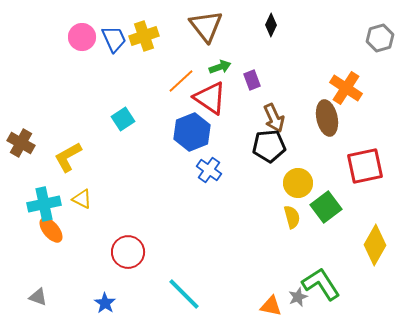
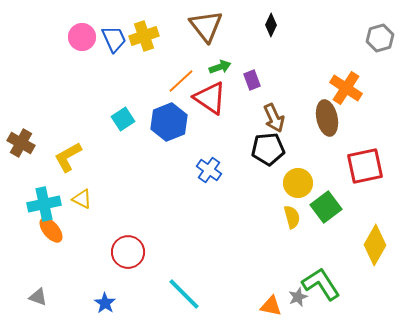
blue hexagon: moved 23 px left, 10 px up
black pentagon: moved 1 px left, 3 px down
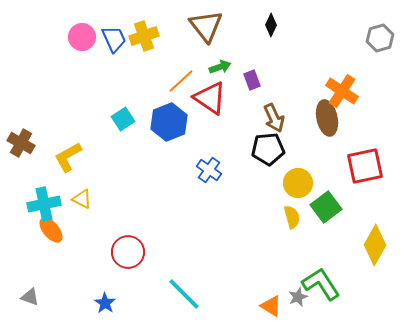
orange cross: moved 4 px left, 3 px down
gray triangle: moved 8 px left
orange triangle: rotated 20 degrees clockwise
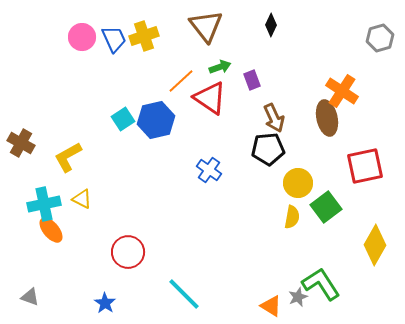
blue hexagon: moved 13 px left, 2 px up; rotated 9 degrees clockwise
yellow semicircle: rotated 25 degrees clockwise
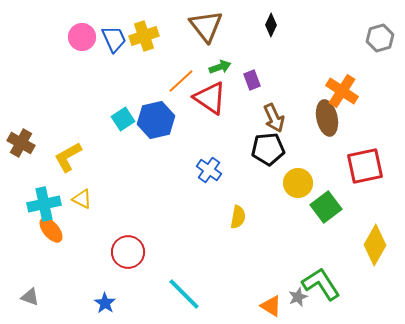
yellow semicircle: moved 54 px left
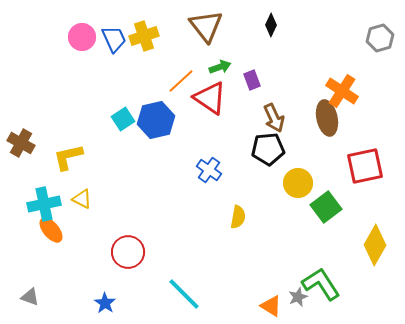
yellow L-shape: rotated 16 degrees clockwise
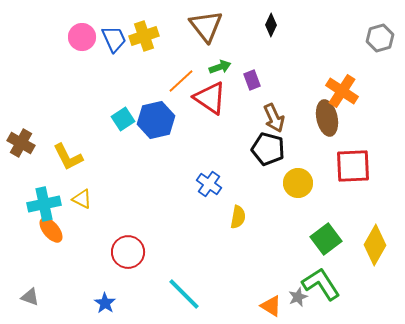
black pentagon: rotated 20 degrees clockwise
yellow L-shape: rotated 104 degrees counterclockwise
red square: moved 12 px left; rotated 9 degrees clockwise
blue cross: moved 14 px down
green square: moved 32 px down
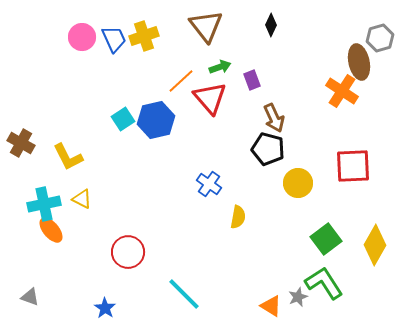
red triangle: rotated 15 degrees clockwise
brown ellipse: moved 32 px right, 56 px up
green L-shape: moved 3 px right, 1 px up
blue star: moved 5 px down
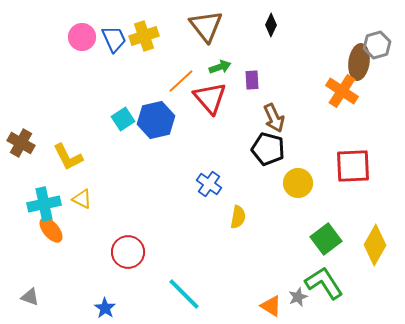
gray hexagon: moved 3 px left, 7 px down
brown ellipse: rotated 20 degrees clockwise
purple rectangle: rotated 18 degrees clockwise
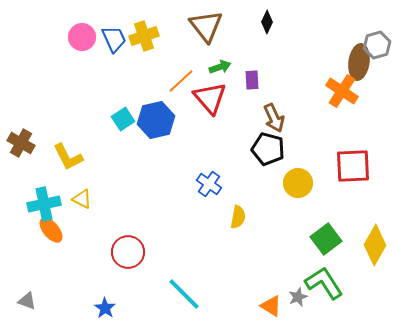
black diamond: moved 4 px left, 3 px up
gray triangle: moved 3 px left, 4 px down
